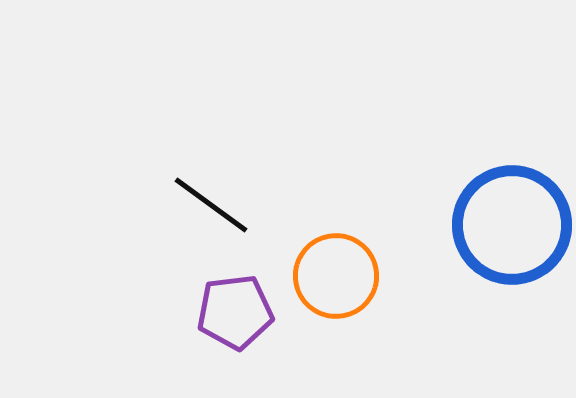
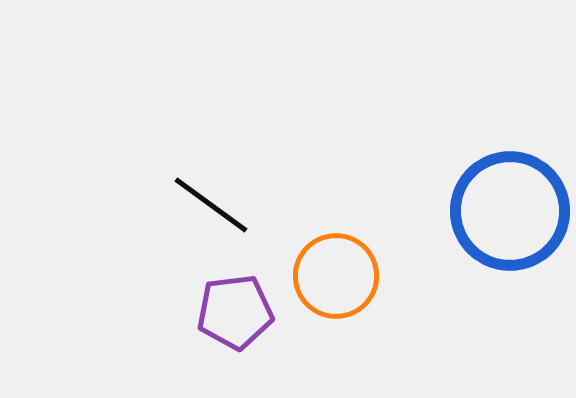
blue circle: moved 2 px left, 14 px up
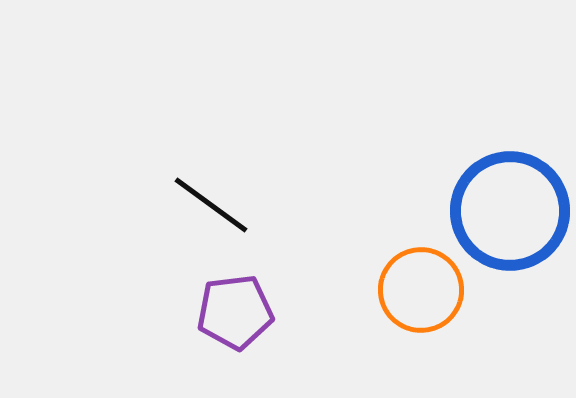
orange circle: moved 85 px right, 14 px down
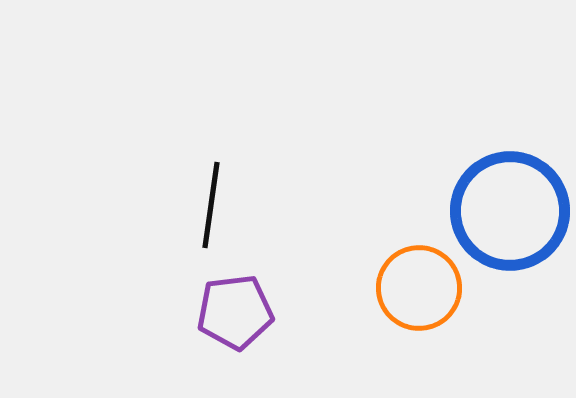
black line: rotated 62 degrees clockwise
orange circle: moved 2 px left, 2 px up
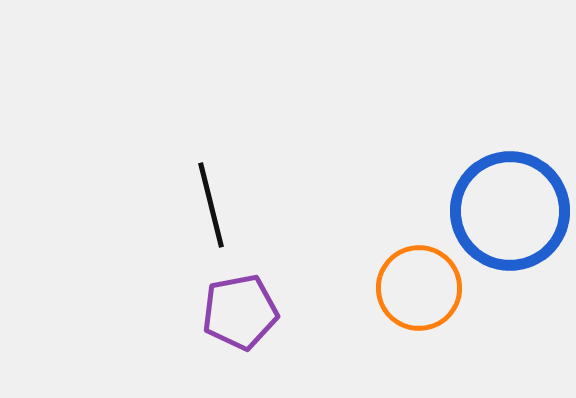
black line: rotated 22 degrees counterclockwise
purple pentagon: moved 5 px right; rotated 4 degrees counterclockwise
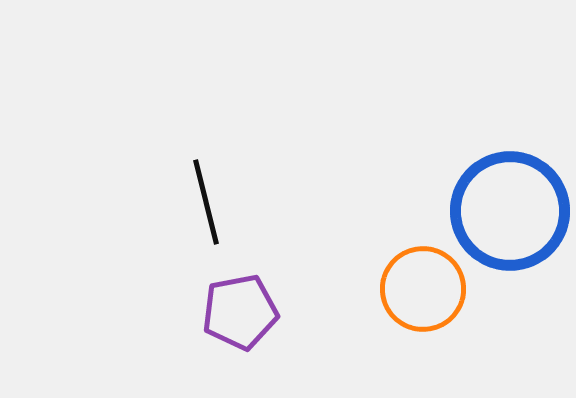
black line: moved 5 px left, 3 px up
orange circle: moved 4 px right, 1 px down
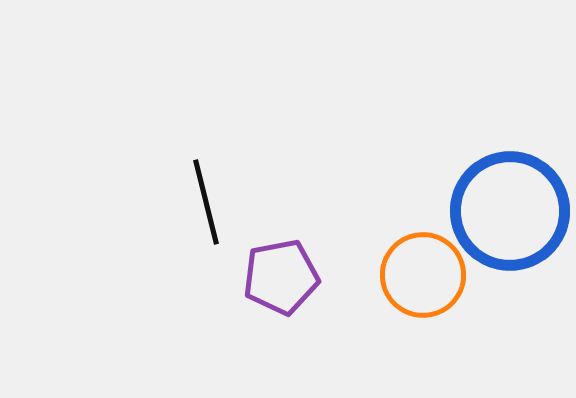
orange circle: moved 14 px up
purple pentagon: moved 41 px right, 35 px up
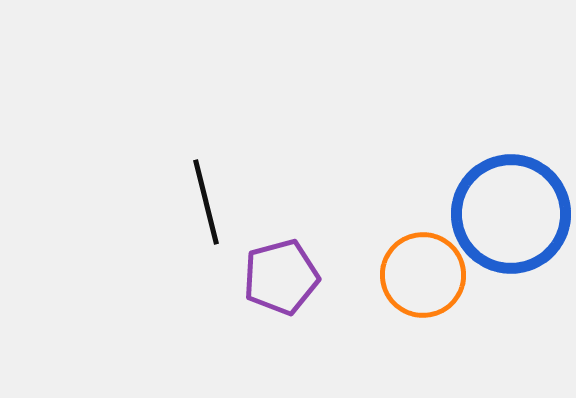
blue circle: moved 1 px right, 3 px down
purple pentagon: rotated 4 degrees counterclockwise
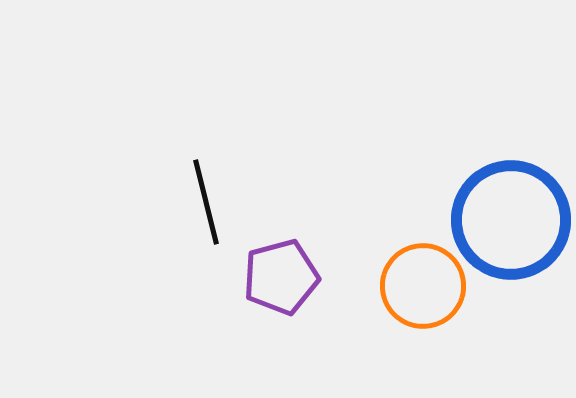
blue circle: moved 6 px down
orange circle: moved 11 px down
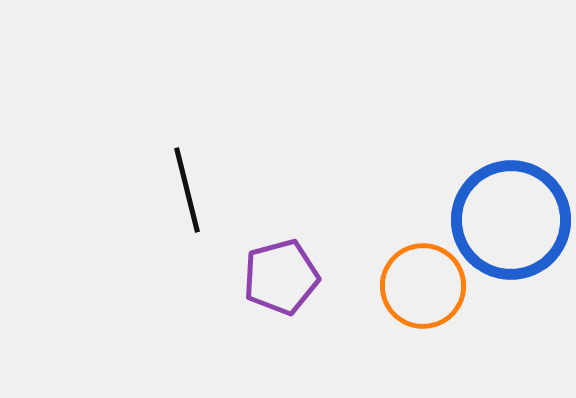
black line: moved 19 px left, 12 px up
